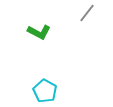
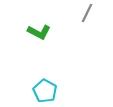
gray line: rotated 12 degrees counterclockwise
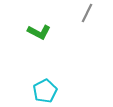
cyan pentagon: rotated 15 degrees clockwise
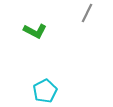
green L-shape: moved 4 px left, 1 px up
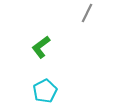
green L-shape: moved 6 px right, 16 px down; rotated 115 degrees clockwise
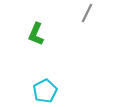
green L-shape: moved 5 px left, 13 px up; rotated 30 degrees counterclockwise
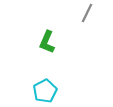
green L-shape: moved 11 px right, 8 px down
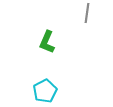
gray line: rotated 18 degrees counterclockwise
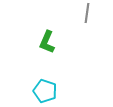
cyan pentagon: rotated 25 degrees counterclockwise
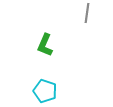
green L-shape: moved 2 px left, 3 px down
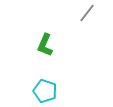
gray line: rotated 30 degrees clockwise
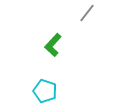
green L-shape: moved 8 px right; rotated 20 degrees clockwise
